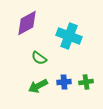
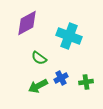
blue cross: moved 3 px left, 4 px up; rotated 24 degrees counterclockwise
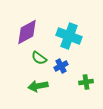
purple diamond: moved 9 px down
blue cross: moved 12 px up
green arrow: rotated 18 degrees clockwise
